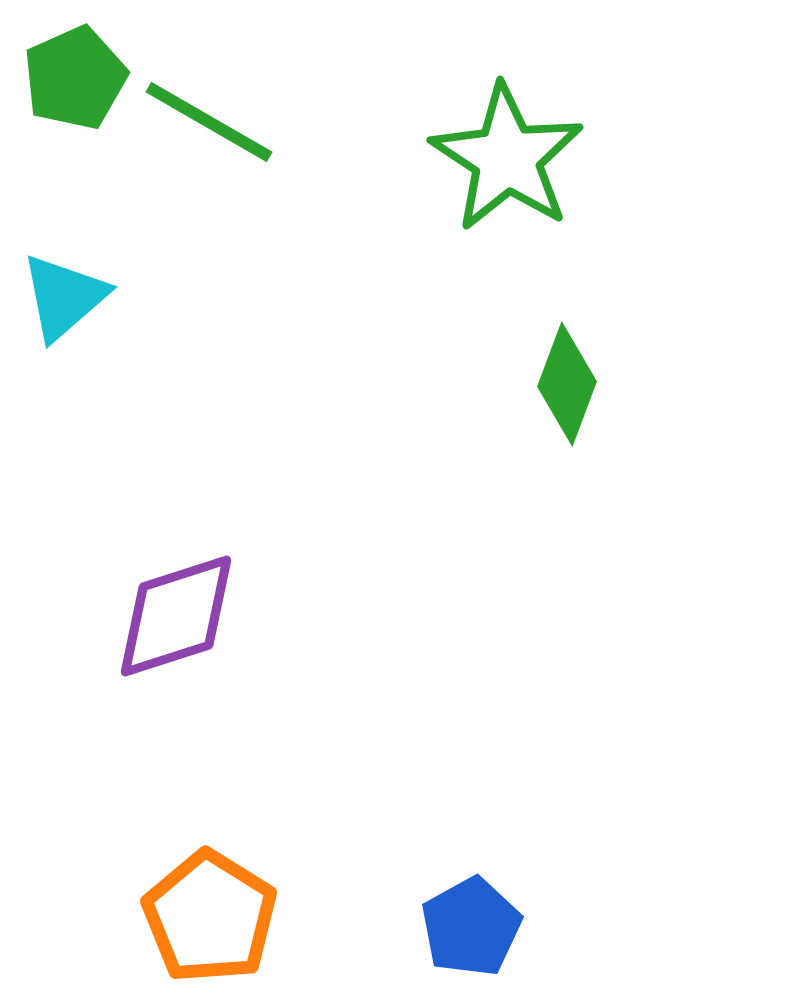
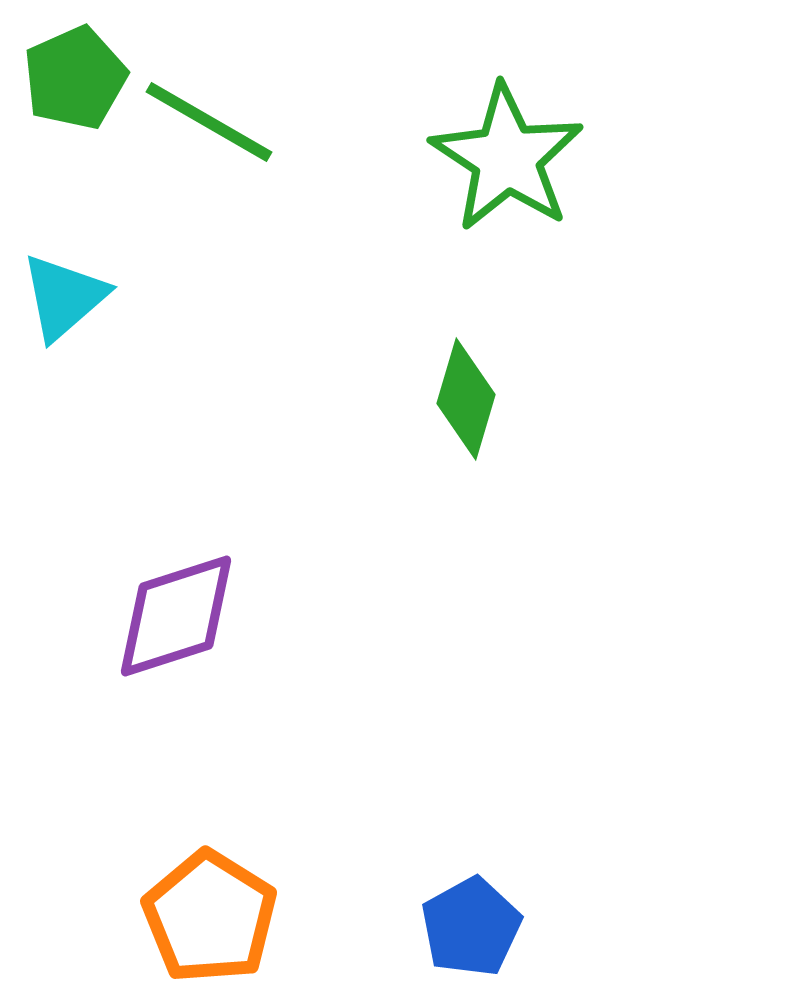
green diamond: moved 101 px left, 15 px down; rotated 4 degrees counterclockwise
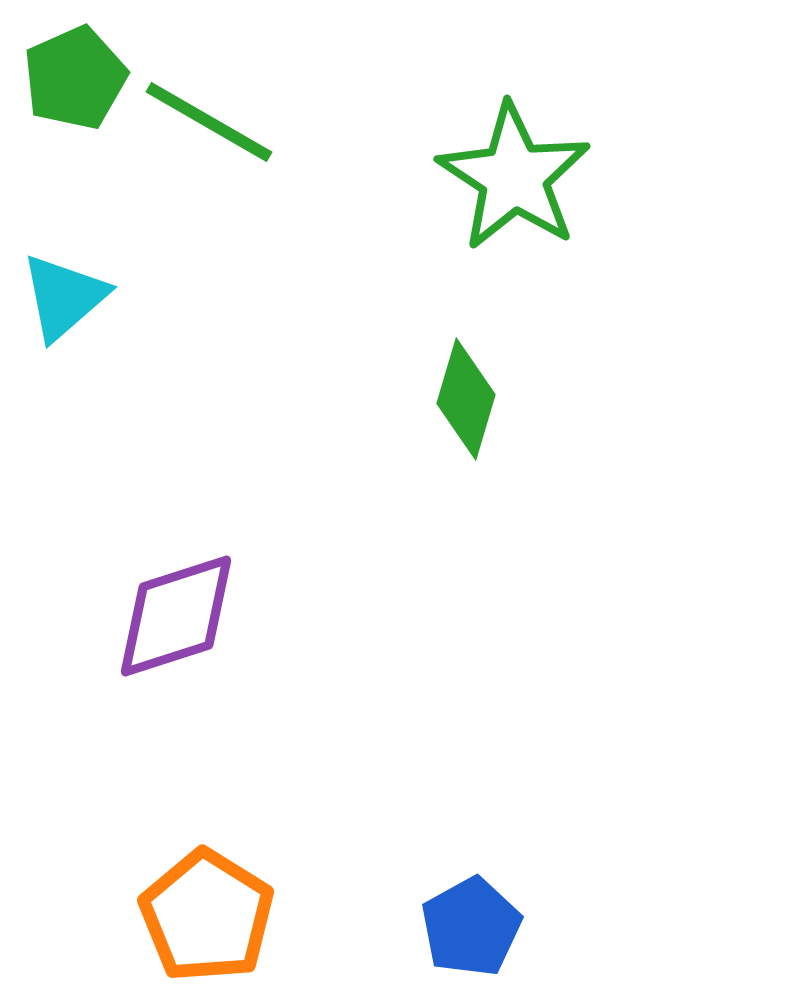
green star: moved 7 px right, 19 px down
orange pentagon: moved 3 px left, 1 px up
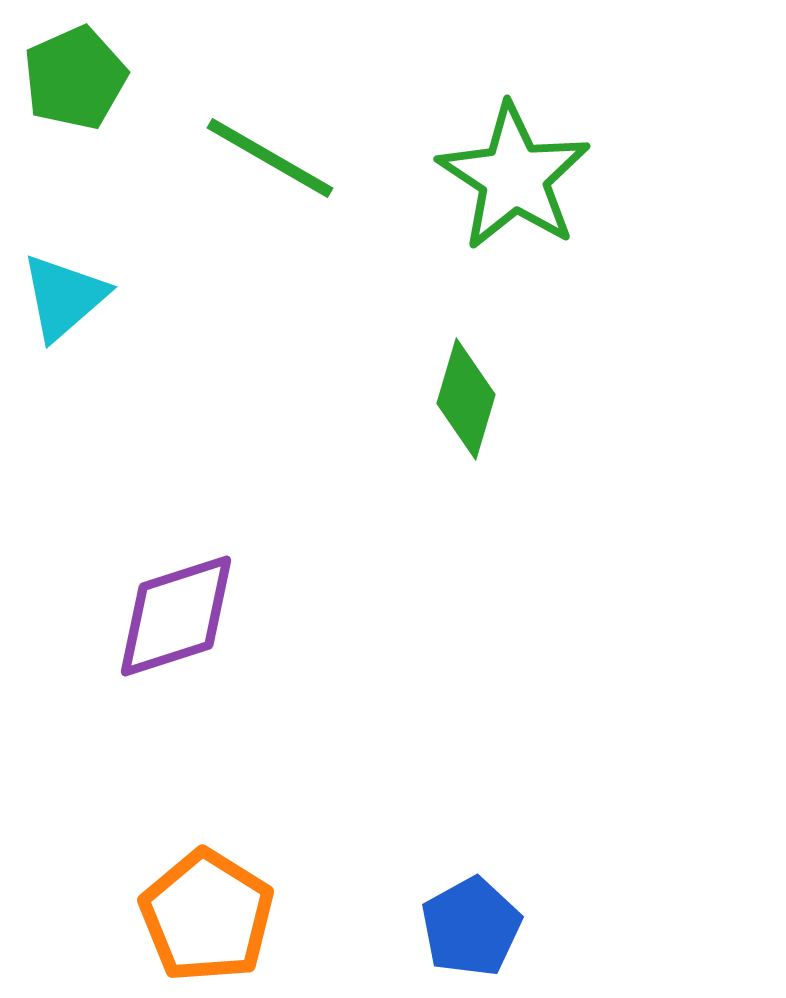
green line: moved 61 px right, 36 px down
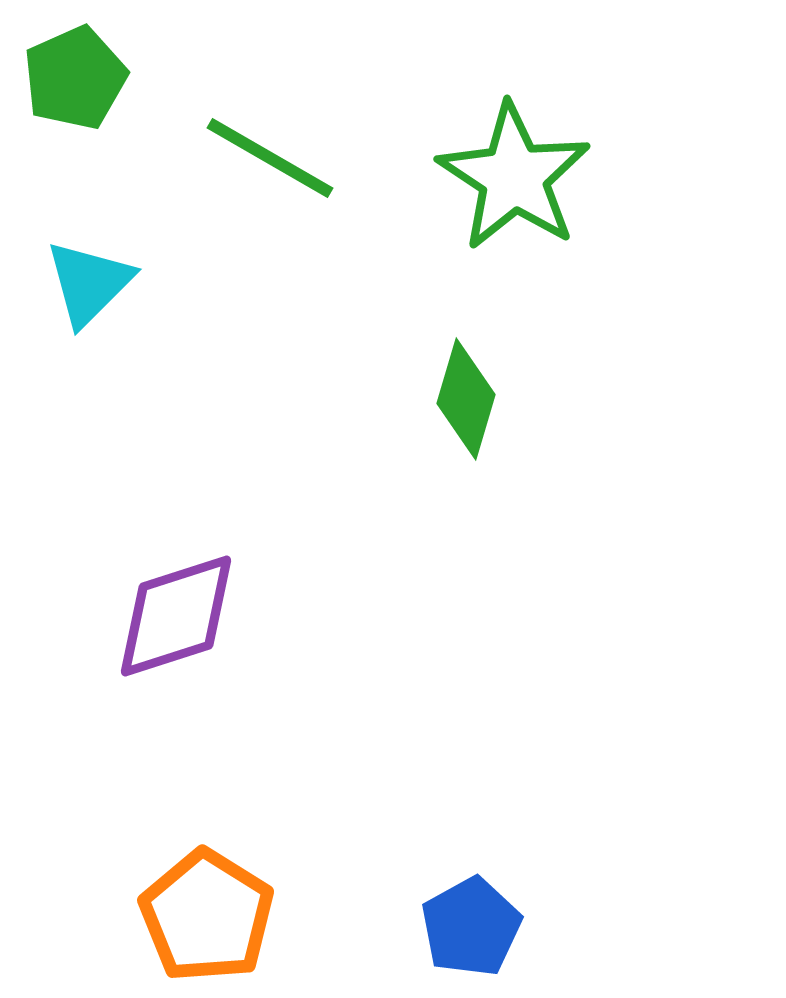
cyan triangle: moved 25 px right, 14 px up; rotated 4 degrees counterclockwise
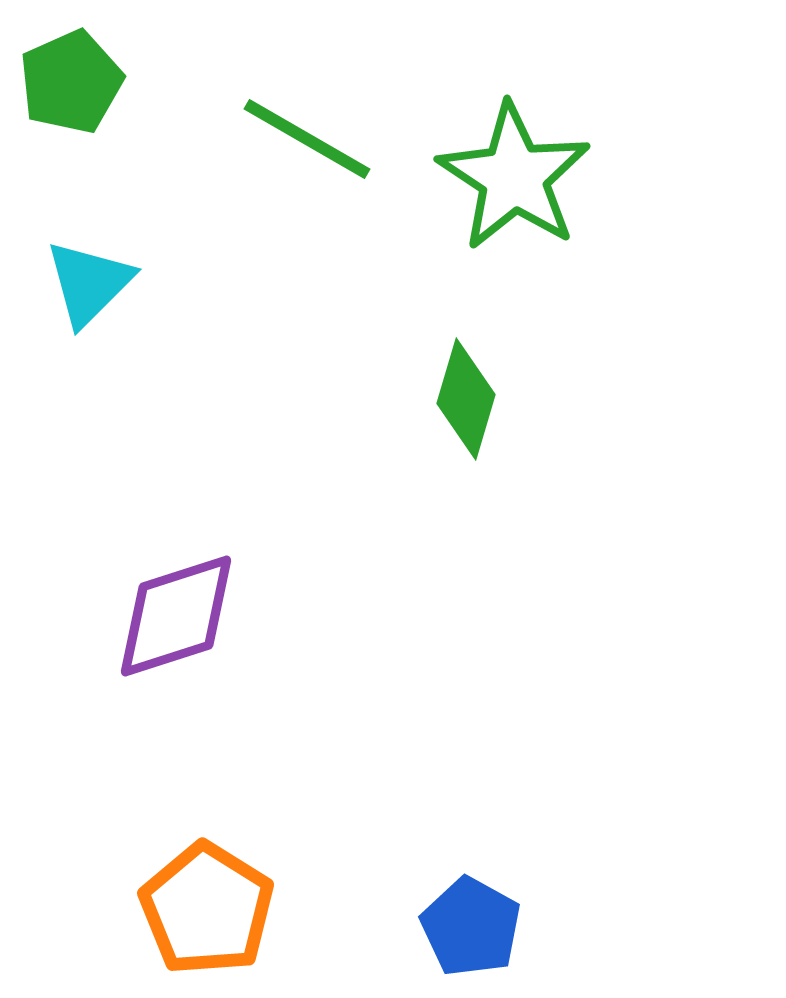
green pentagon: moved 4 px left, 4 px down
green line: moved 37 px right, 19 px up
orange pentagon: moved 7 px up
blue pentagon: rotated 14 degrees counterclockwise
